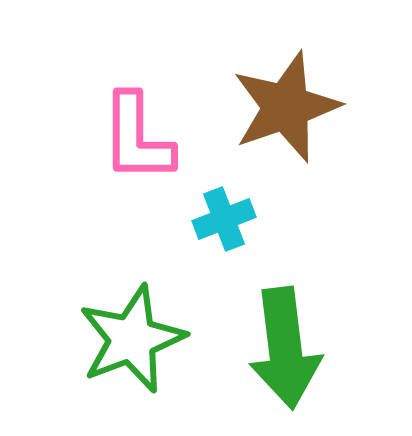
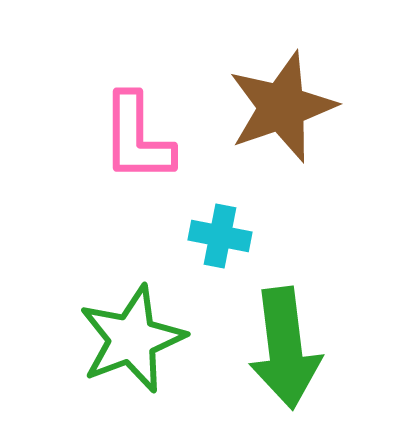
brown star: moved 4 px left
cyan cross: moved 4 px left, 17 px down; rotated 32 degrees clockwise
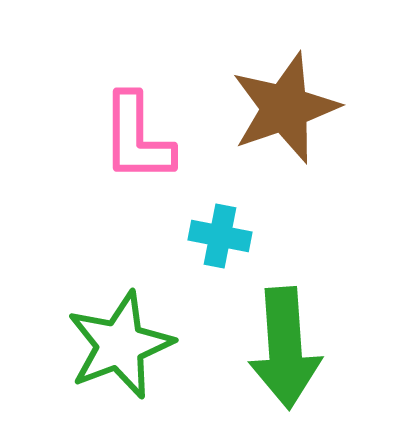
brown star: moved 3 px right, 1 px down
green star: moved 12 px left, 6 px down
green arrow: rotated 3 degrees clockwise
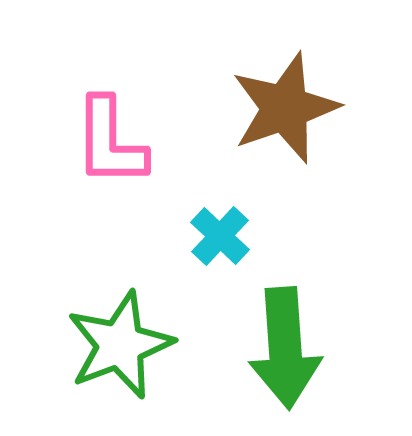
pink L-shape: moved 27 px left, 4 px down
cyan cross: rotated 32 degrees clockwise
